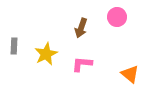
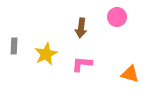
brown arrow: rotated 12 degrees counterclockwise
orange triangle: rotated 24 degrees counterclockwise
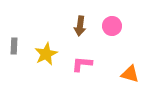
pink circle: moved 5 px left, 9 px down
brown arrow: moved 1 px left, 2 px up
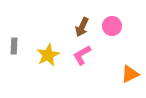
brown arrow: moved 2 px right, 1 px down; rotated 18 degrees clockwise
yellow star: moved 2 px right, 1 px down
pink L-shape: moved 9 px up; rotated 35 degrees counterclockwise
orange triangle: rotated 42 degrees counterclockwise
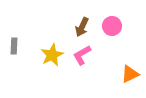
yellow star: moved 4 px right
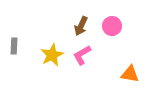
brown arrow: moved 1 px left, 1 px up
orange triangle: rotated 36 degrees clockwise
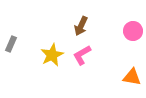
pink circle: moved 21 px right, 5 px down
gray rectangle: moved 3 px left, 2 px up; rotated 21 degrees clockwise
orange triangle: moved 2 px right, 3 px down
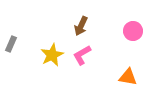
orange triangle: moved 4 px left
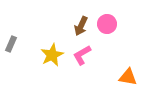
pink circle: moved 26 px left, 7 px up
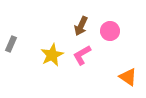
pink circle: moved 3 px right, 7 px down
orange triangle: rotated 24 degrees clockwise
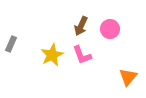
pink circle: moved 2 px up
pink L-shape: rotated 80 degrees counterclockwise
orange triangle: rotated 36 degrees clockwise
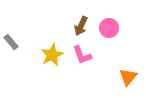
pink circle: moved 1 px left, 1 px up
gray rectangle: moved 2 px up; rotated 63 degrees counterclockwise
